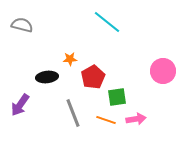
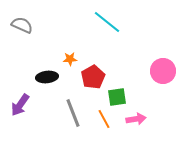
gray semicircle: rotated 10 degrees clockwise
orange line: moved 2 px left, 1 px up; rotated 42 degrees clockwise
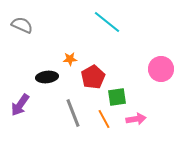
pink circle: moved 2 px left, 2 px up
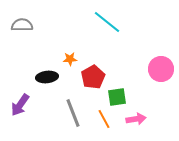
gray semicircle: rotated 25 degrees counterclockwise
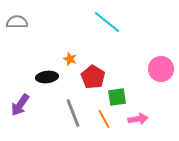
gray semicircle: moved 5 px left, 3 px up
orange star: rotated 24 degrees clockwise
red pentagon: rotated 10 degrees counterclockwise
pink arrow: moved 2 px right
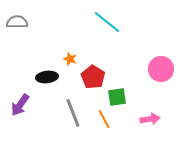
pink arrow: moved 12 px right
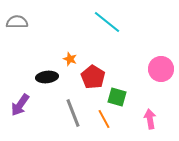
green square: rotated 24 degrees clockwise
pink arrow: rotated 90 degrees counterclockwise
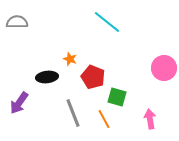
pink circle: moved 3 px right, 1 px up
red pentagon: rotated 10 degrees counterclockwise
purple arrow: moved 1 px left, 2 px up
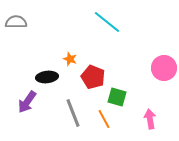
gray semicircle: moved 1 px left
purple arrow: moved 8 px right, 1 px up
